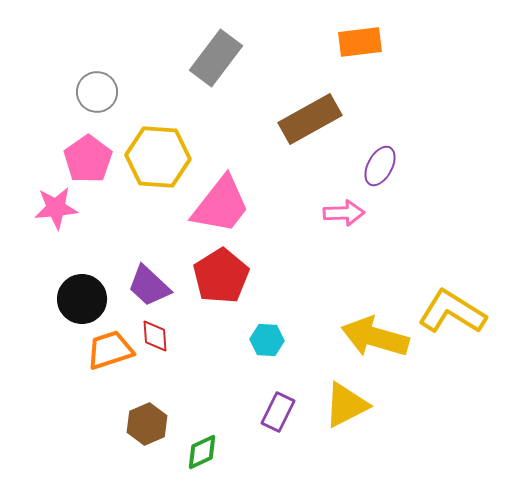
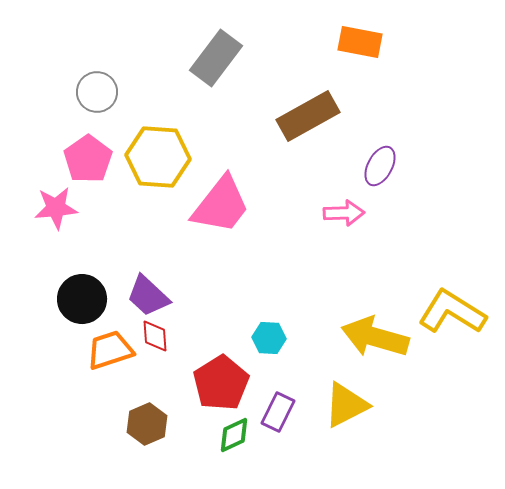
orange rectangle: rotated 18 degrees clockwise
brown rectangle: moved 2 px left, 3 px up
red pentagon: moved 107 px down
purple trapezoid: moved 1 px left, 10 px down
cyan hexagon: moved 2 px right, 2 px up
green diamond: moved 32 px right, 17 px up
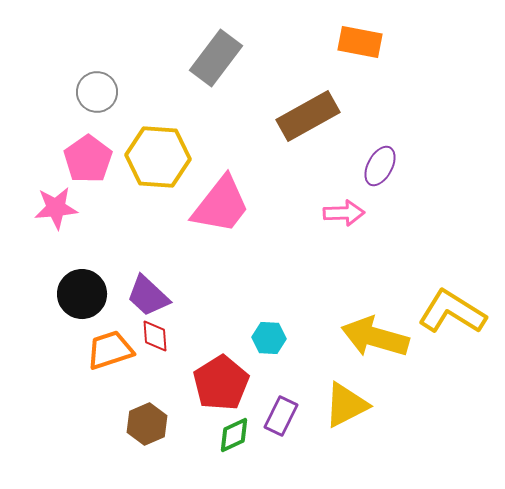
black circle: moved 5 px up
purple rectangle: moved 3 px right, 4 px down
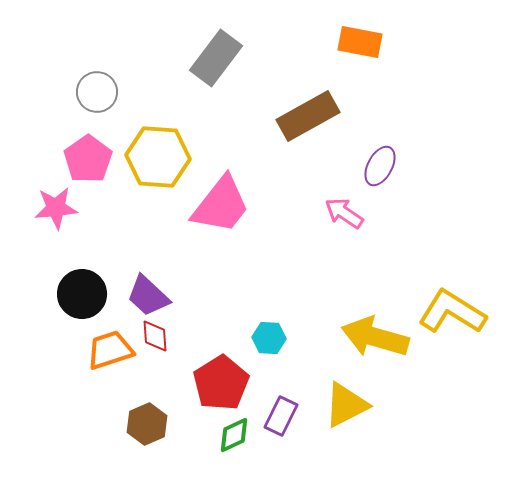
pink arrow: rotated 144 degrees counterclockwise
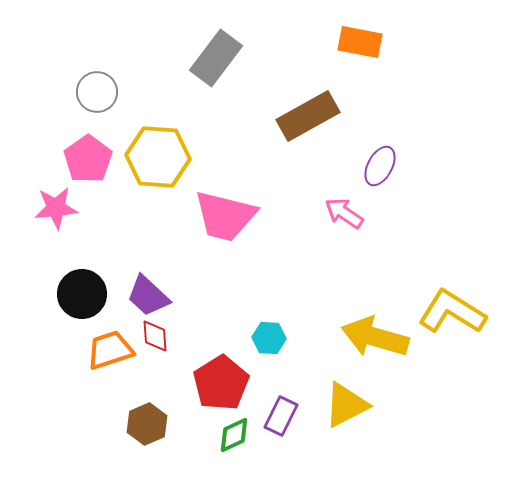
pink trapezoid: moved 4 px right, 11 px down; rotated 66 degrees clockwise
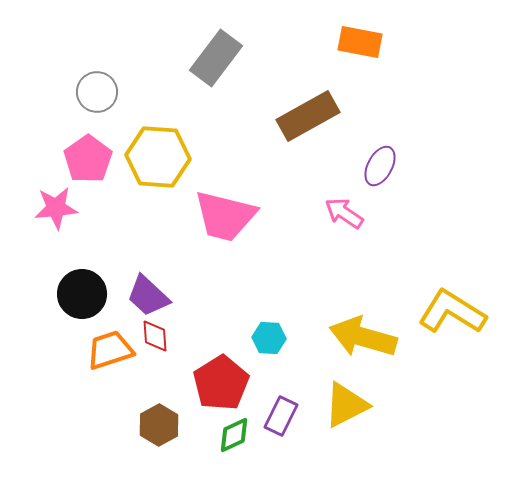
yellow arrow: moved 12 px left
brown hexagon: moved 12 px right, 1 px down; rotated 6 degrees counterclockwise
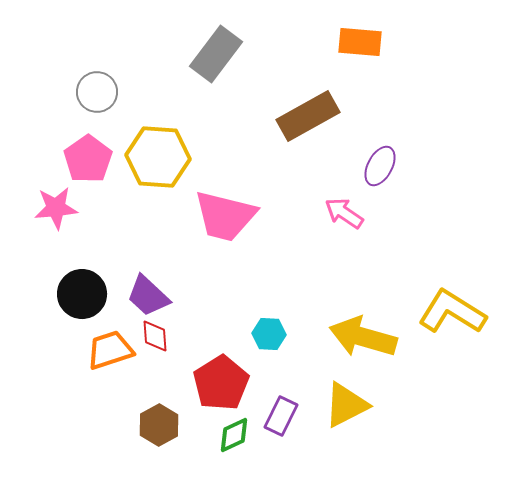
orange rectangle: rotated 6 degrees counterclockwise
gray rectangle: moved 4 px up
cyan hexagon: moved 4 px up
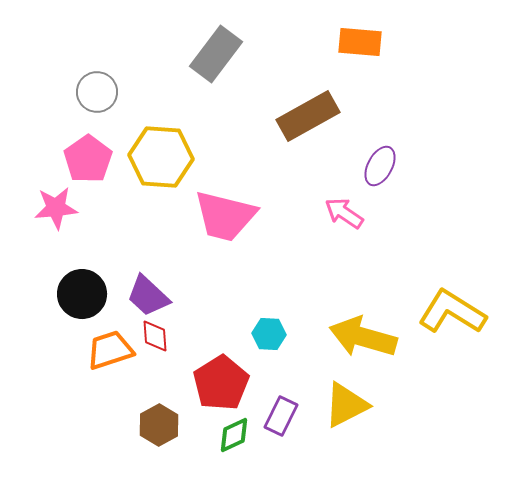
yellow hexagon: moved 3 px right
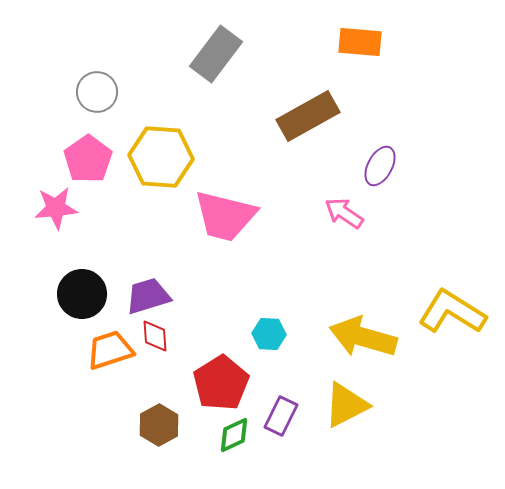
purple trapezoid: rotated 120 degrees clockwise
